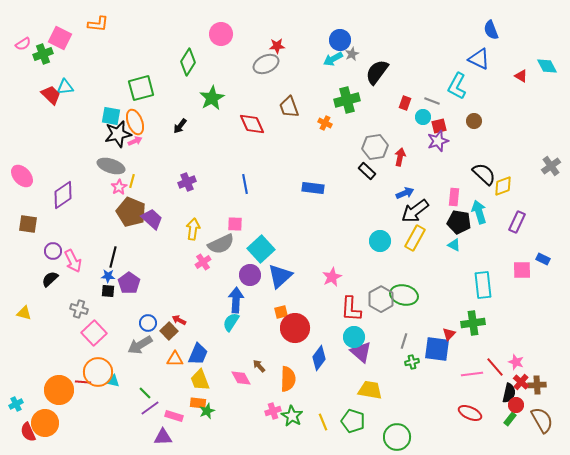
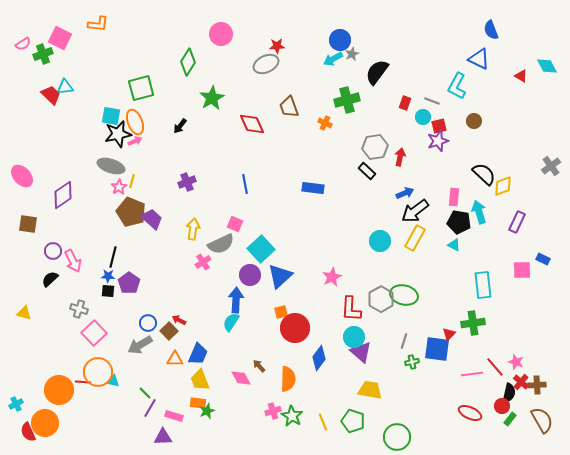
pink square at (235, 224): rotated 21 degrees clockwise
red circle at (516, 405): moved 14 px left, 1 px down
purple line at (150, 408): rotated 24 degrees counterclockwise
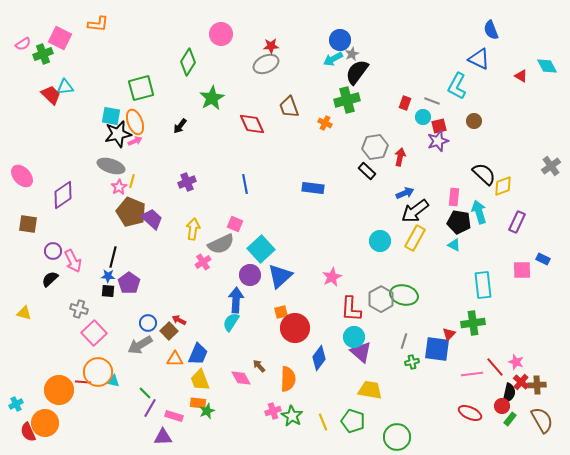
red star at (277, 46): moved 6 px left
black semicircle at (377, 72): moved 20 px left
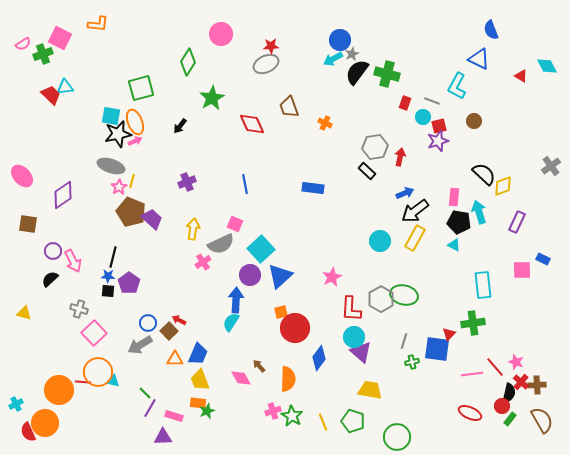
green cross at (347, 100): moved 40 px right, 26 px up; rotated 30 degrees clockwise
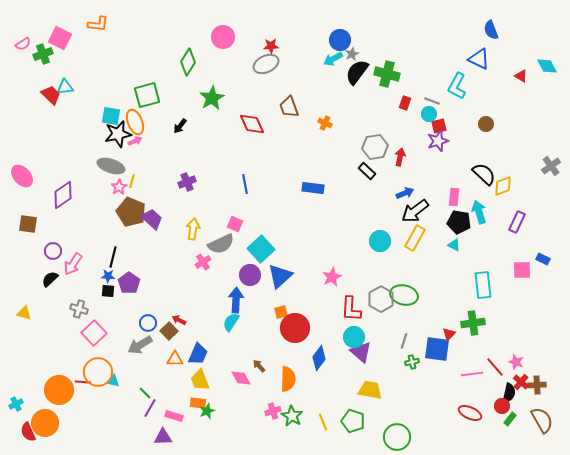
pink circle at (221, 34): moved 2 px right, 3 px down
green square at (141, 88): moved 6 px right, 7 px down
cyan circle at (423, 117): moved 6 px right, 3 px up
brown circle at (474, 121): moved 12 px right, 3 px down
pink arrow at (73, 261): moved 3 px down; rotated 60 degrees clockwise
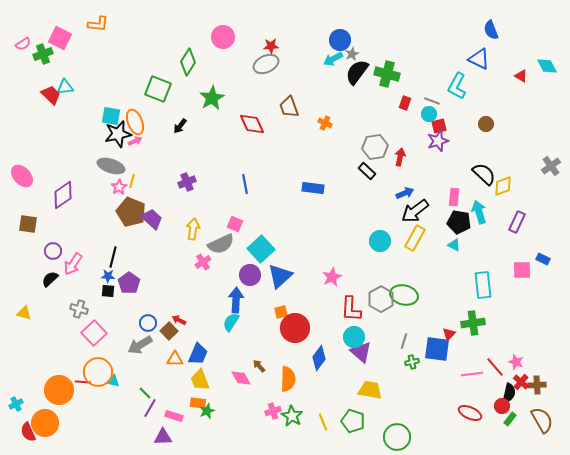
green square at (147, 95): moved 11 px right, 6 px up; rotated 36 degrees clockwise
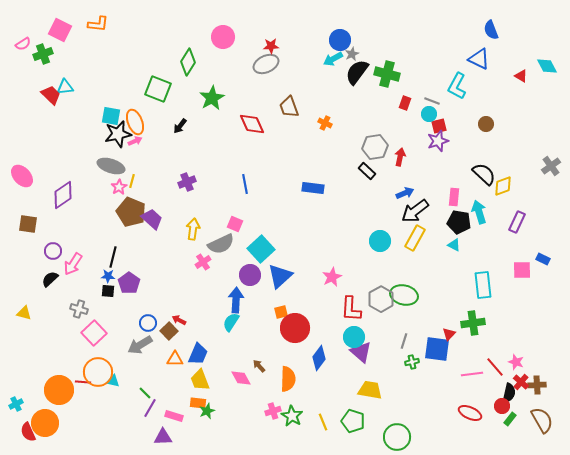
pink square at (60, 38): moved 8 px up
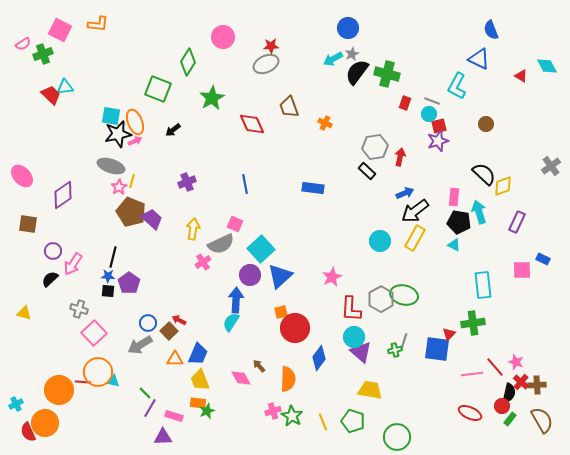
blue circle at (340, 40): moved 8 px right, 12 px up
black arrow at (180, 126): moved 7 px left, 4 px down; rotated 14 degrees clockwise
green cross at (412, 362): moved 17 px left, 12 px up
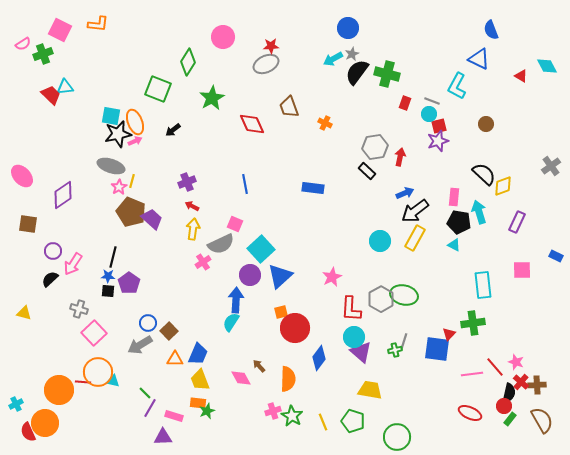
blue rectangle at (543, 259): moved 13 px right, 3 px up
red arrow at (179, 320): moved 13 px right, 114 px up
red circle at (502, 406): moved 2 px right
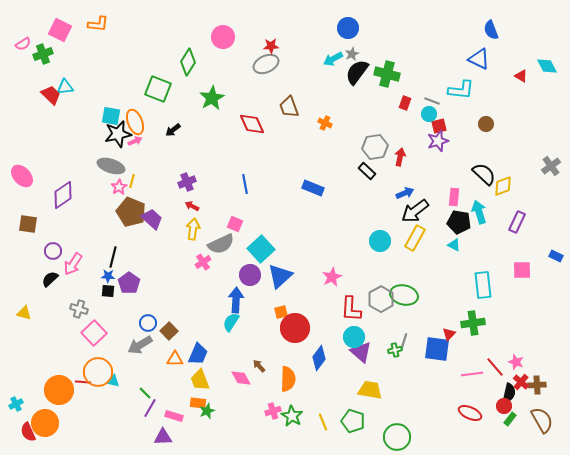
cyan L-shape at (457, 86): moved 4 px right, 4 px down; rotated 112 degrees counterclockwise
blue rectangle at (313, 188): rotated 15 degrees clockwise
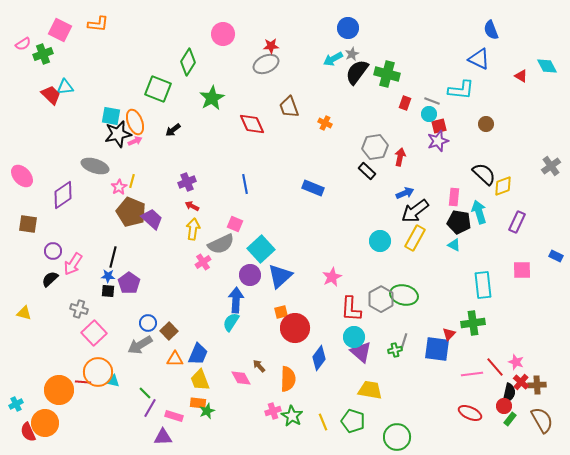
pink circle at (223, 37): moved 3 px up
gray ellipse at (111, 166): moved 16 px left
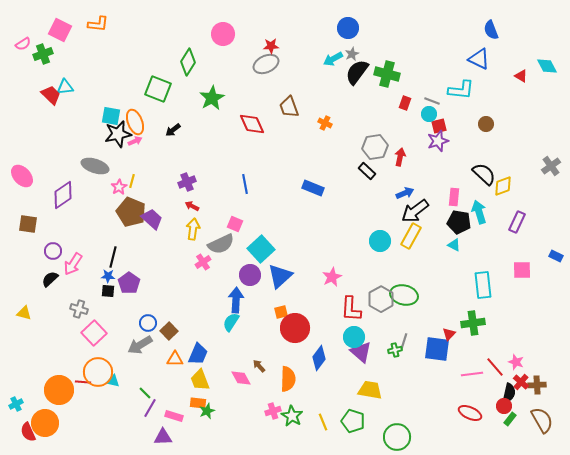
yellow rectangle at (415, 238): moved 4 px left, 2 px up
